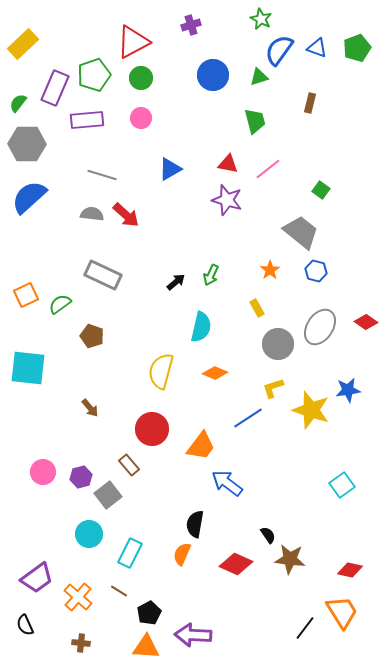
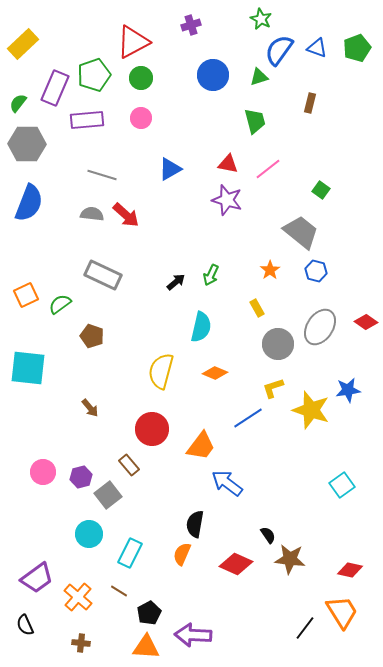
blue semicircle at (29, 197): moved 6 px down; rotated 153 degrees clockwise
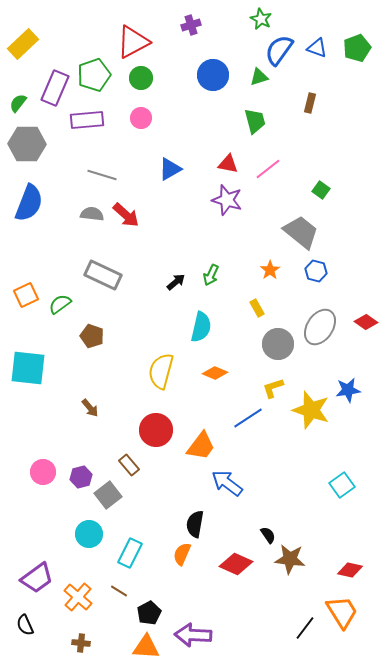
red circle at (152, 429): moved 4 px right, 1 px down
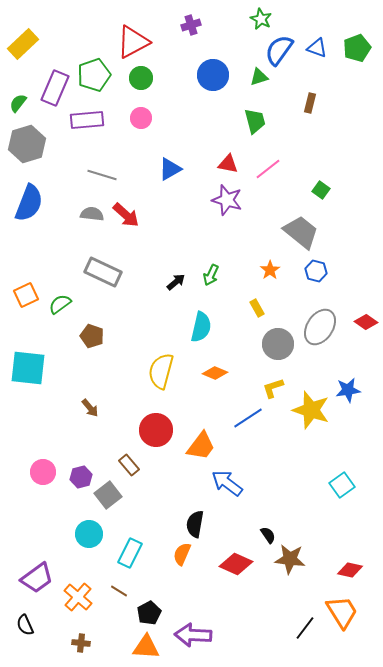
gray hexagon at (27, 144): rotated 18 degrees counterclockwise
gray rectangle at (103, 275): moved 3 px up
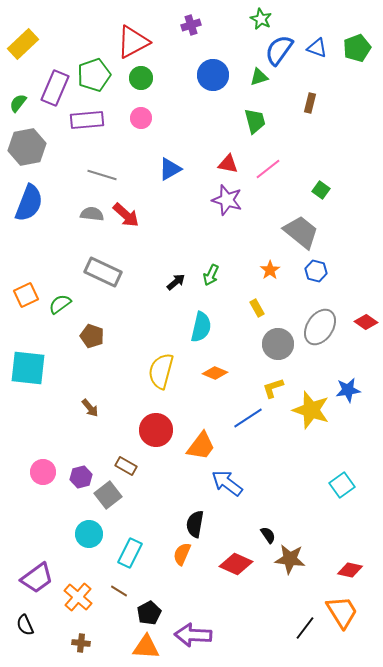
gray hexagon at (27, 144): moved 3 px down; rotated 6 degrees clockwise
brown rectangle at (129, 465): moved 3 px left, 1 px down; rotated 20 degrees counterclockwise
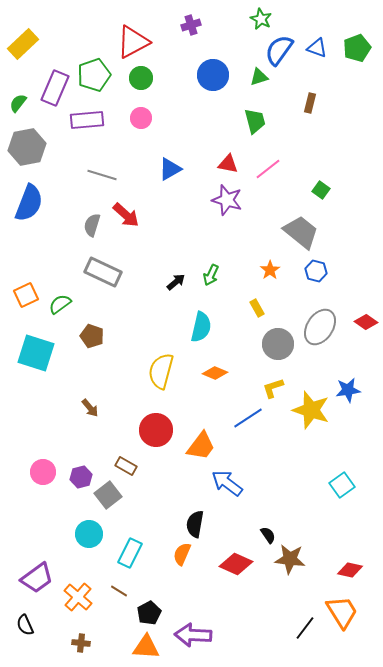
gray semicircle at (92, 214): moved 11 px down; rotated 80 degrees counterclockwise
cyan square at (28, 368): moved 8 px right, 15 px up; rotated 12 degrees clockwise
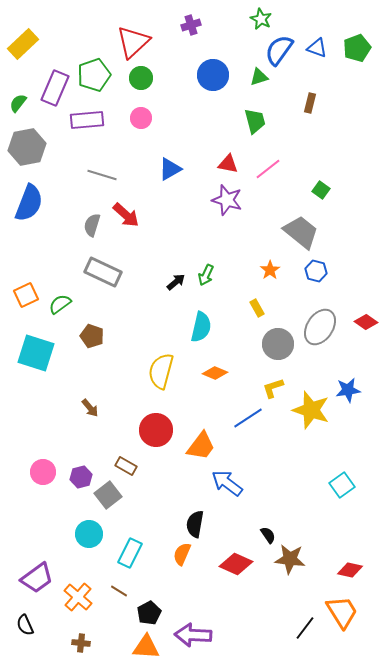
red triangle at (133, 42): rotated 15 degrees counterclockwise
green arrow at (211, 275): moved 5 px left
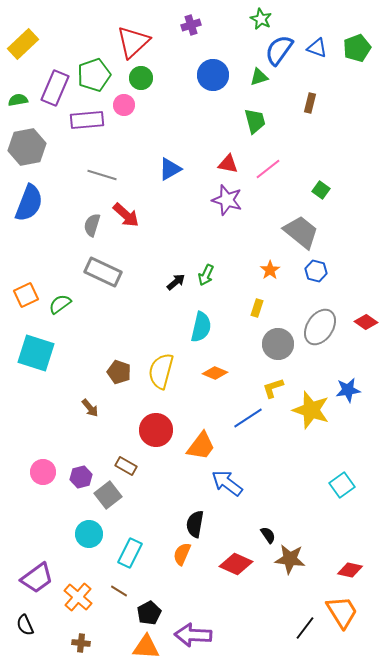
green semicircle at (18, 103): moved 3 px up; rotated 42 degrees clockwise
pink circle at (141, 118): moved 17 px left, 13 px up
yellow rectangle at (257, 308): rotated 48 degrees clockwise
brown pentagon at (92, 336): moved 27 px right, 36 px down
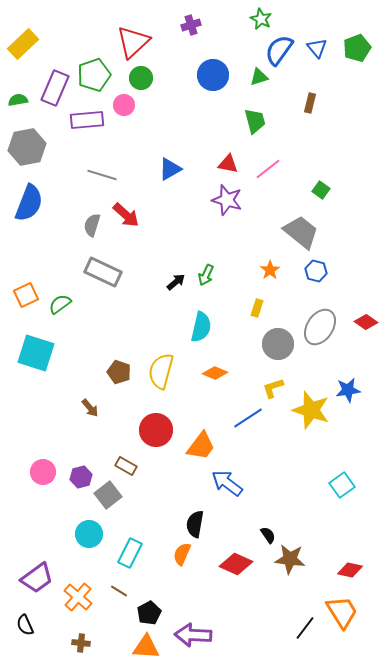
blue triangle at (317, 48): rotated 30 degrees clockwise
